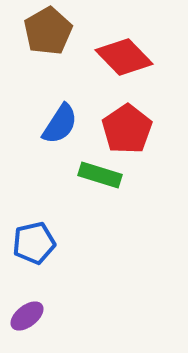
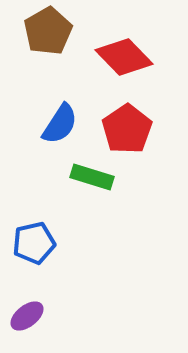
green rectangle: moved 8 px left, 2 px down
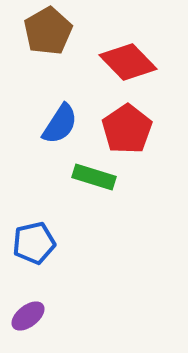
red diamond: moved 4 px right, 5 px down
green rectangle: moved 2 px right
purple ellipse: moved 1 px right
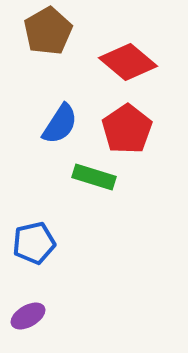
red diamond: rotated 6 degrees counterclockwise
purple ellipse: rotated 8 degrees clockwise
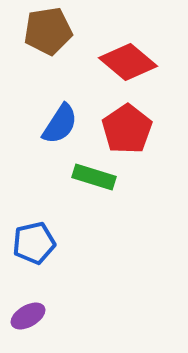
brown pentagon: rotated 21 degrees clockwise
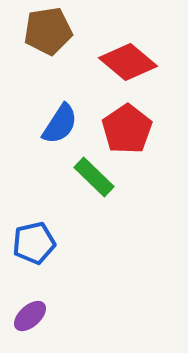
green rectangle: rotated 27 degrees clockwise
purple ellipse: moved 2 px right; rotated 12 degrees counterclockwise
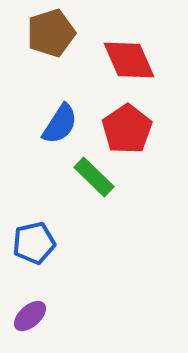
brown pentagon: moved 3 px right, 2 px down; rotated 9 degrees counterclockwise
red diamond: moved 1 px right, 2 px up; rotated 26 degrees clockwise
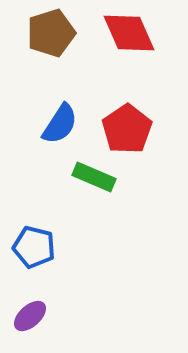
red diamond: moved 27 px up
green rectangle: rotated 21 degrees counterclockwise
blue pentagon: moved 4 px down; rotated 27 degrees clockwise
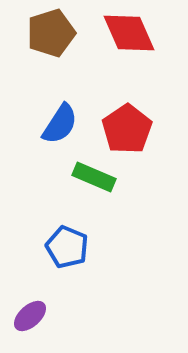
blue pentagon: moved 33 px right; rotated 9 degrees clockwise
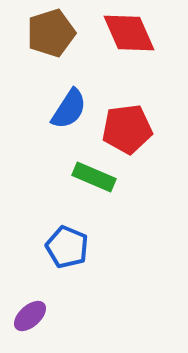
blue semicircle: moved 9 px right, 15 px up
red pentagon: rotated 27 degrees clockwise
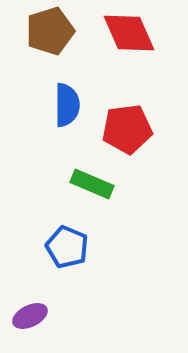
brown pentagon: moved 1 px left, 2 px up
blue semicircle: moved 2 px left, 4 px up; rotated 33 degrees counterclockwise
green rectangle: moved 2 px left, 7 px down
purple ellipse: rotated 16 degrees clockwise
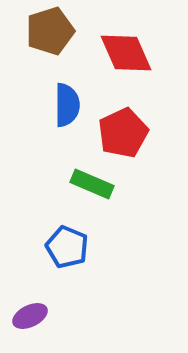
red diamond: moved 3 px left, 20 px down
red pentagon: moved 4 px left, 4 px down; rotated 18 degrees counterclockwise
